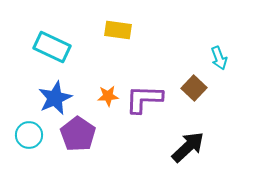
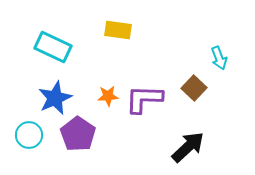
cyan rectangle: moved 1 px right
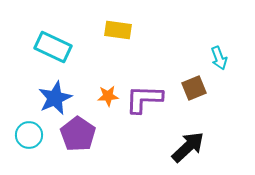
brown square: rotated 25 degrees clockwise
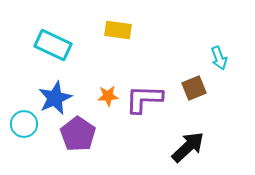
cyan rectangle: moved 2 px up
cyan circle: moved 5 px left, 11 px up
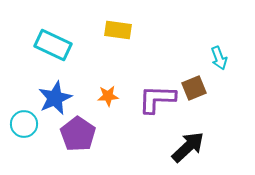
purple L-shape: moved 13 px right
